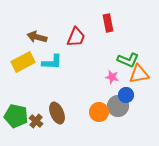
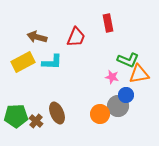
orange circle: moved 1 px right, 2 px down
green pentagon: rotated 15 degrees counterclockwise
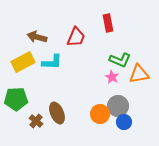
green L-shape: moved 8 px left
pink star: rotated 16 degrees clockwise
blue circle: moved 2 px left, 27 px down
green pentagon: moved 17 px up
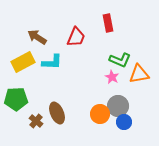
brown arrow: rotated 18 degrees clockwise
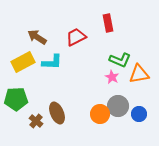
red trapezoid: rotated 140 degrees counterclockwise
blue circle: moved 15 px right, 8 px up
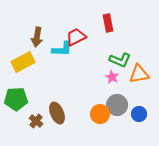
brown arrow: rotated 114 degrees counterclockwise
cyan L-shape: moved 10 px right, 13 px up
gray circle: moved 1 px left, 1 px up
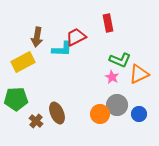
orange triangle: rotated 15 degrees counterclockwise
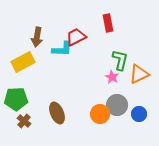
green L-shape: rotated 100 degrees counterclockwise
brown cross: moved 12 px left
